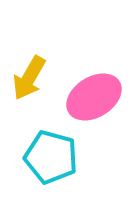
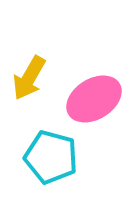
pink ellipse: moved 2 px down
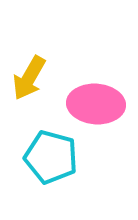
pink ellipse: moved 2 px right, 5 px down; rotated 36 degrees clockwise
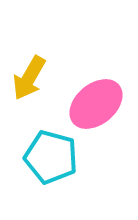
pink ellipse: rotated 44 degrees counterclockwise
